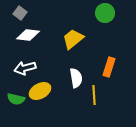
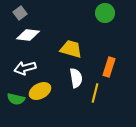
gray square: rotated 16 degrees clockwise
yellow trapezoid: moved 2 px left, 10 px down; rotated 55 degrees clockwise
yellow line: moved 1 px right, 2 px up; rotated 18 degrees clockwise
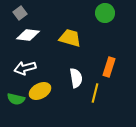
yellow trapezoid: moved 1 px left, 11 px up
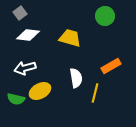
green circle: moved 3 px down
orange rectangle: moved 2 px right, 1 px up; rotated 42 degrees clockwise
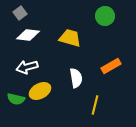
white arrow: moved 2 px right, 1 px up
yellow line: moved 12 px down
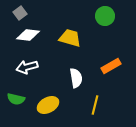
yellow ellipse: moved 8 px right, 14 px down
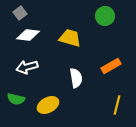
yellow line: moved 22 px right
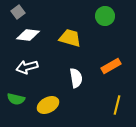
gray square: moved 2 px left, 1 px up
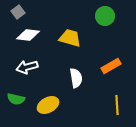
yellow line: rotated 18 degrees counterclockwise
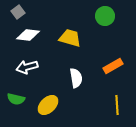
orange rectangle: moved 2 px right
yellow ellipse: rotated 15 degrees counterclockwise
